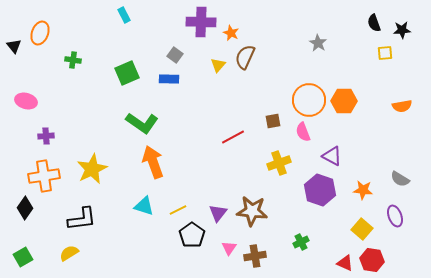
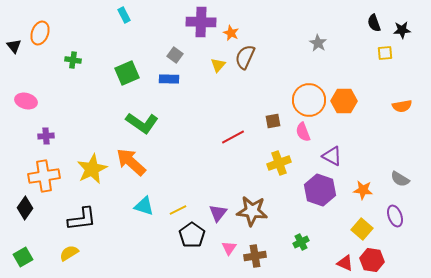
orange arrow at (153, 162): moved 22 px left; rotated 28 degrees counterclockwise
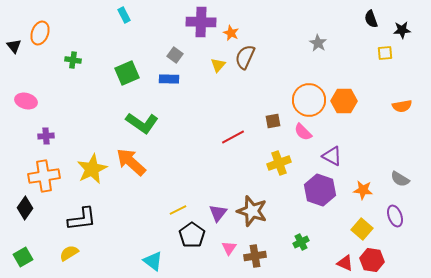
black semicircle at (374, 23): moved 3 px left, 4 px up
pink semicircle at (303, 132): rotated 24 degrees counterclockwise
cyan triangle at (144, 206): moved 9 px right, 55 px down; rotated 20 degrees clockwise
brown star at (252, 211): rotated 12 degrees clockwise
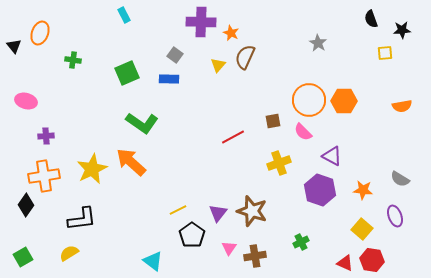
black diamond at (25, 208): moved 1 px right, 3 px up
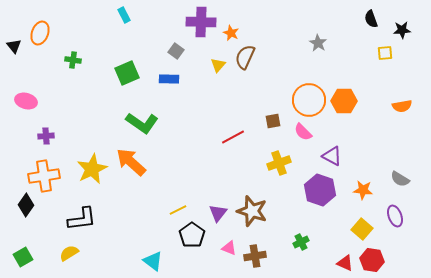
gray square at (175, 55): moved 1 px right, 4 px up
pink triangle at (229, 248): rotated 42 degrees counterclockwise
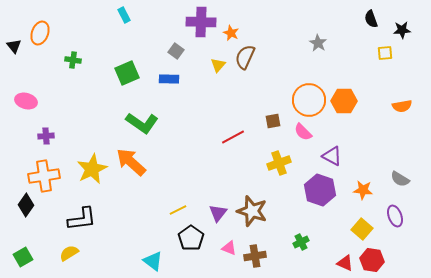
black pentagon at (192, 235): moved 1 px left, 3 px down
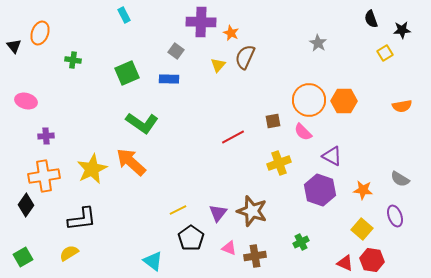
yellow square at (385, 53): rotated 28 degrees counterclockwise
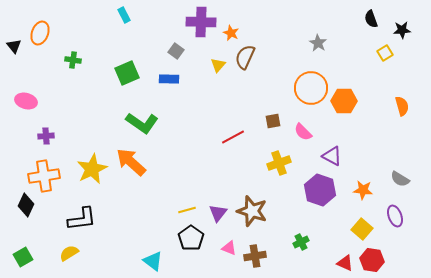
orange circle at (309, 100): moved 2 px right, 12 px up
orange semicircle at (402, 106): rotated 96 degrees counterclockwise
black diamond at (26, 205): rotated 10 degrees counterclockwise
yellow line at (178, 210): moved 9 px right; rotated 12 degrees clockwise
